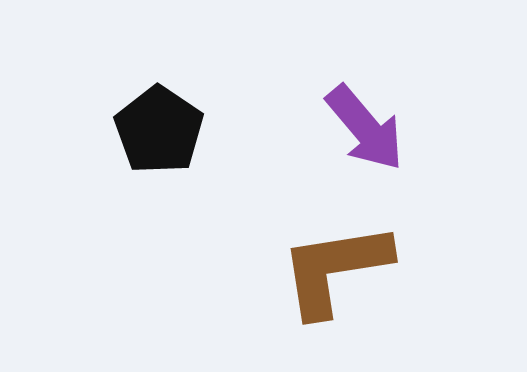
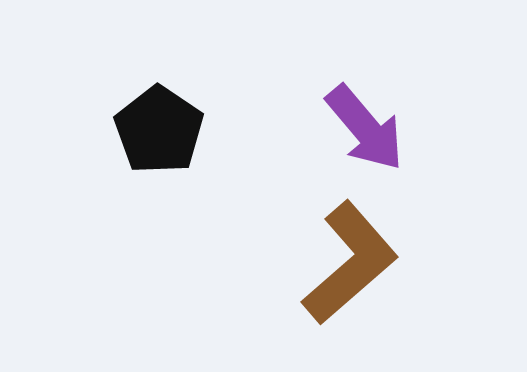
brown L-shape: moved 15 px right, 6 px up; rotated 148 degrees clockwise
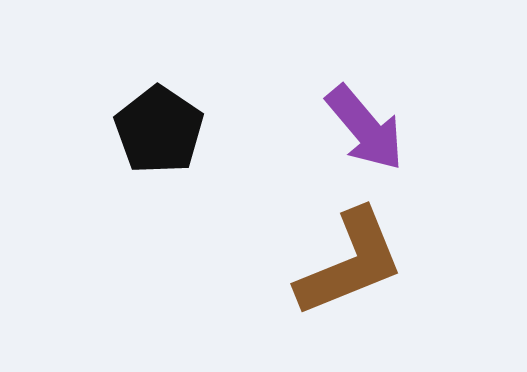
brown L-shape: rotated 19 degrees clockwise
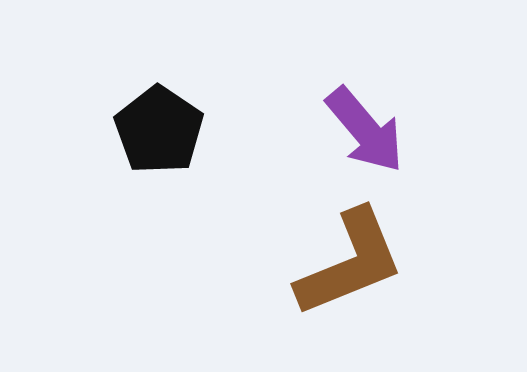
purple arrow: moved 2 px down
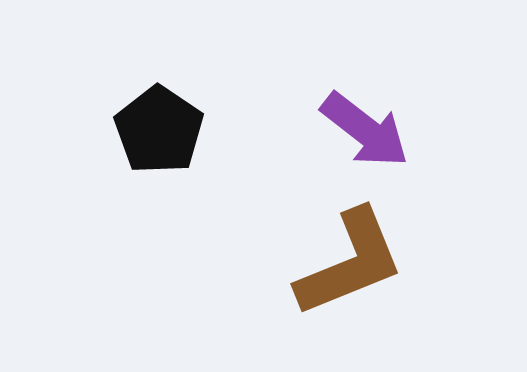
purple arrow: rotated 12 degrees counterclockwise
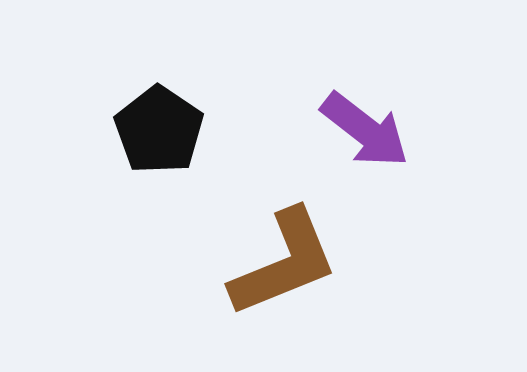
brown L-shape: moved 66 px left
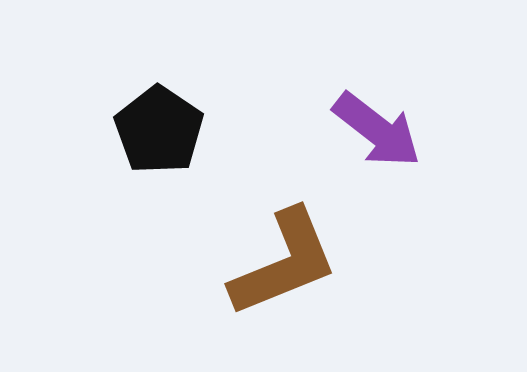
purple arrow: moved 12 px right
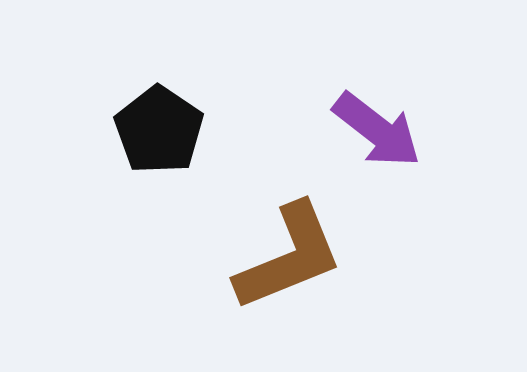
brown L-shape: moved 5 px right, 6 px up
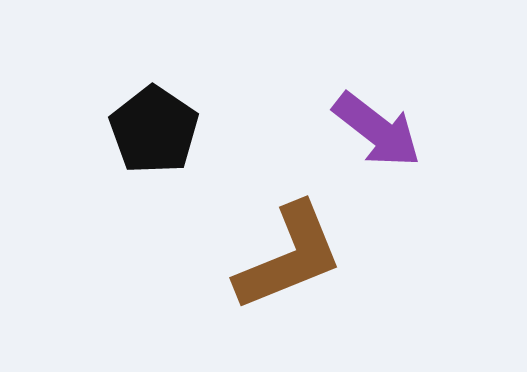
black pentagon: moved 5 px left
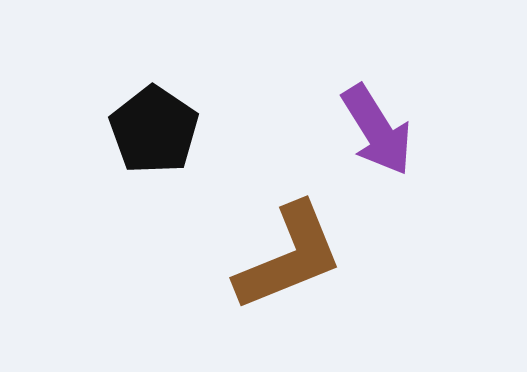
purple arrow: rotated 20 degrees clockwise
